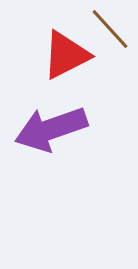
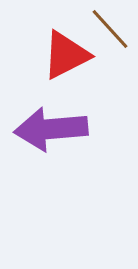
purple arrow: rotated 14 degrees clockwise
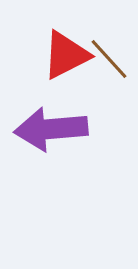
brown line: moved 1 px left, 30 px down
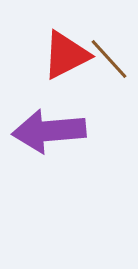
purple arrow: moved 2 px left, 2 px down
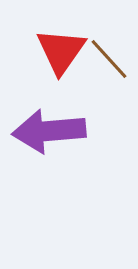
red triangle: moved 5 px left, 4 px up; rotated 28 degrees counterclockwise
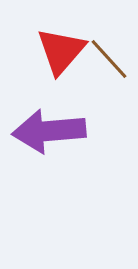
red triangle: rotated 6 degrees clockwise
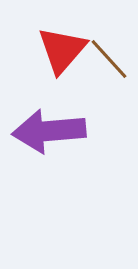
red triangle: moved 1 px right, 1 px up
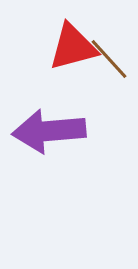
red triangle: moved 11 px right, 3 px up; rotated 34 degrees clockwise
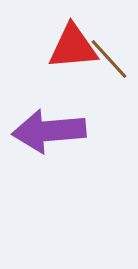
red triangle: rotated 10 degrees clockwise
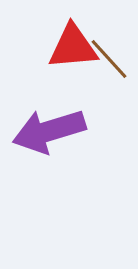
purple arrow: rotated 12 degrees counterclockwise
